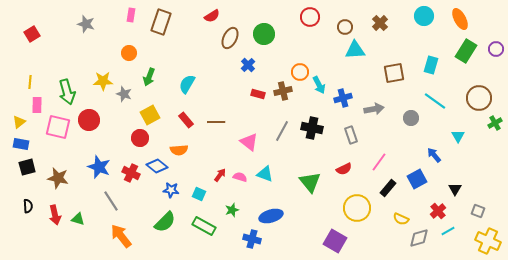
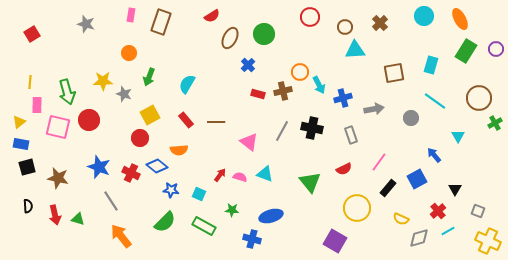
green star at (232, 210): rotated 24 degrees clockwise
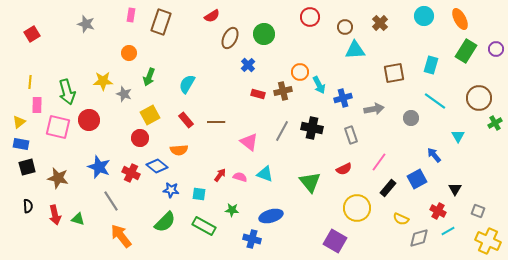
cyan square at (199, 194): rotated 16 degrees counterclockwise
red cross at (438, 211): rotated 21 degrees counterclockwise
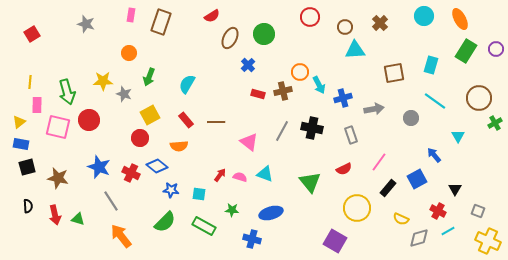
orange semicircle at (179, 150): moved 4 px up
blue ellipse at (271, 216): moved 3 px up
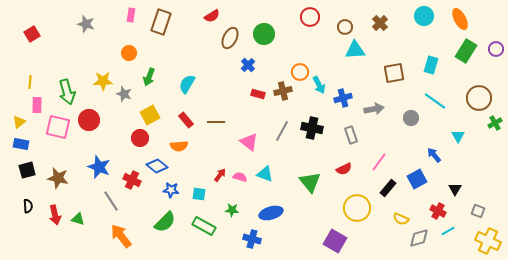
black square at (27, 167): moved 3 px down
red cross at (131, 173): moved 1 px right, 7 px down
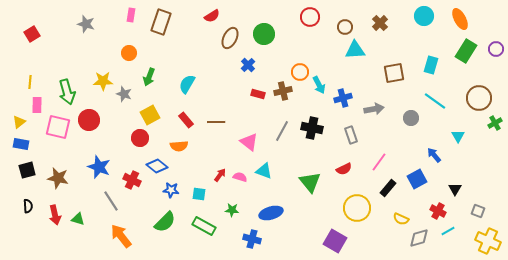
cyan triangle at (265, 174): moved 1 px left, 3 px up
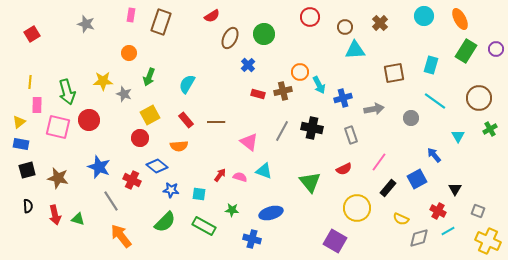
green cross at (495, 123): moved 5 px left, 6 px down
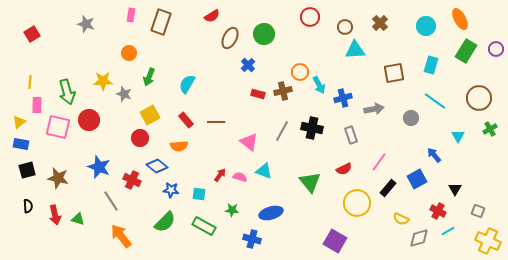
cyan circle at (424, 16): moved 2 px right, 10 px down
yellow circle at (357, 208): moved 5 px up
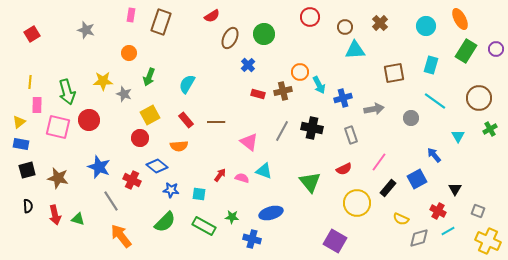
gray star at (86, 24): moved 6 px down
pink semicircle at (240, 177): moved 2 px right, 1 px down
green star at (232, 210): moved 7 px down
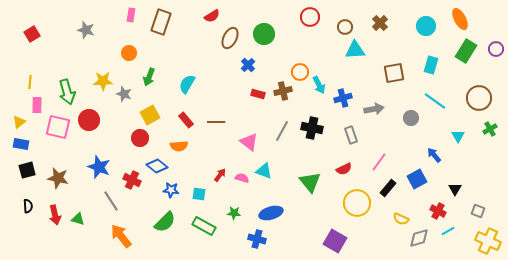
green star at (232, 217): moved 2 px right, 4 px up
blue cross at (252, 239): moved 5 px right
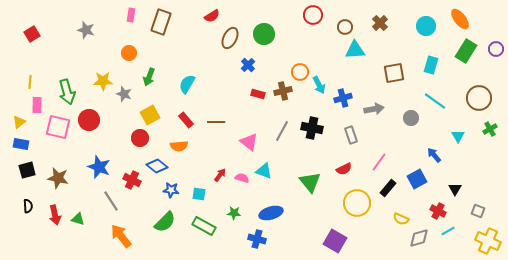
red circle at (310, 17): moved 3 px right, 2 px up
orange ellipse at (460, 19): rotated 10 degrees counterclockwise
